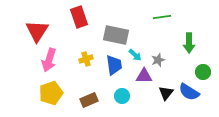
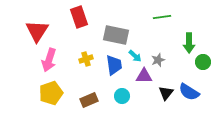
cyan arrow: moved 1 px down
green circle: moved 10 px up
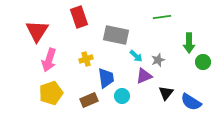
cyan arrow: moved 1 px right
blue trapezoid: moved 8 px left, 13 px down
purple triangle: rotated 24 degrees counterclockwise
blue semicircle: moved 2 px right, 10 px down
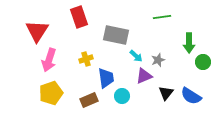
blue semicircle: moved 6 px up
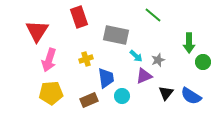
green line: moved 9 px left, 2 px up; rotated 48 degrees clockwise
yellow pentagon: rotated 15 degrees clockwise
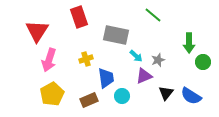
yellow pentagon: moved 1 px right, 1 px down; rotated 25 degrees counterclockwise
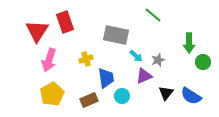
red rectangle: moved 14 px left, 5 px down
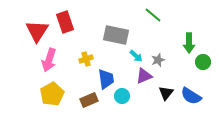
blue trapezoid: moved 1 px down
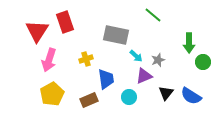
cyan circle: moved 7 px right, 1 px down
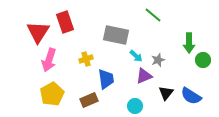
red triangle: moved 1 px right, 1 px down
green circle: moved 2 px up
cyan circle: moved 6 px right, 9 px down
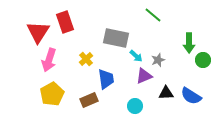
gray rectangle: moved 3 px down
yellow cross: rotated 24 degrees counterclockwise
black triangle: rotated 49 degrees clockwise
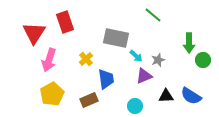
red triangle: moved 4 px left, 1 px down
black triangle: moved 3 px down
